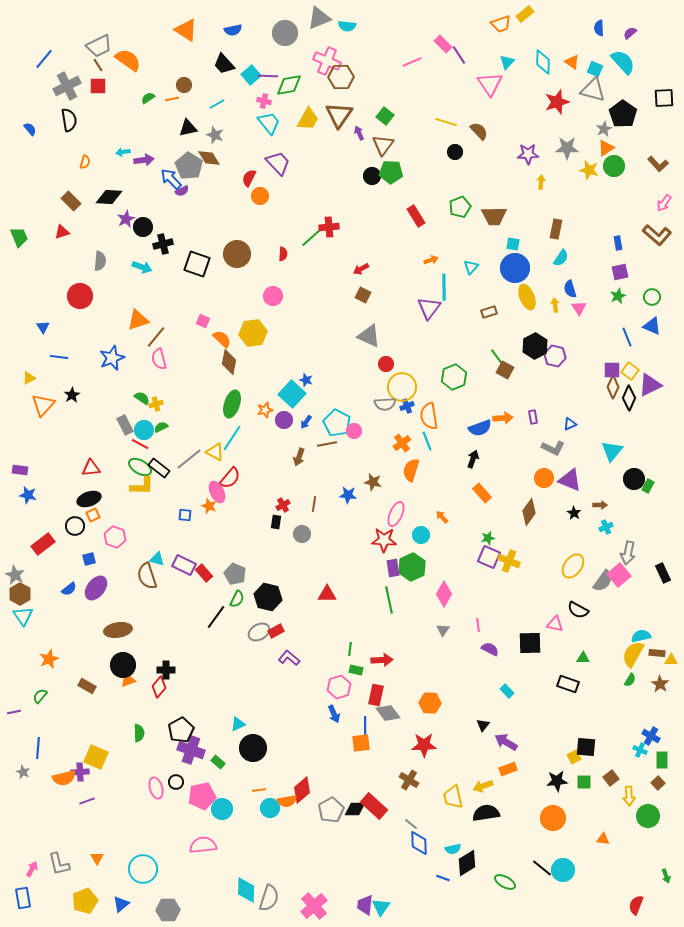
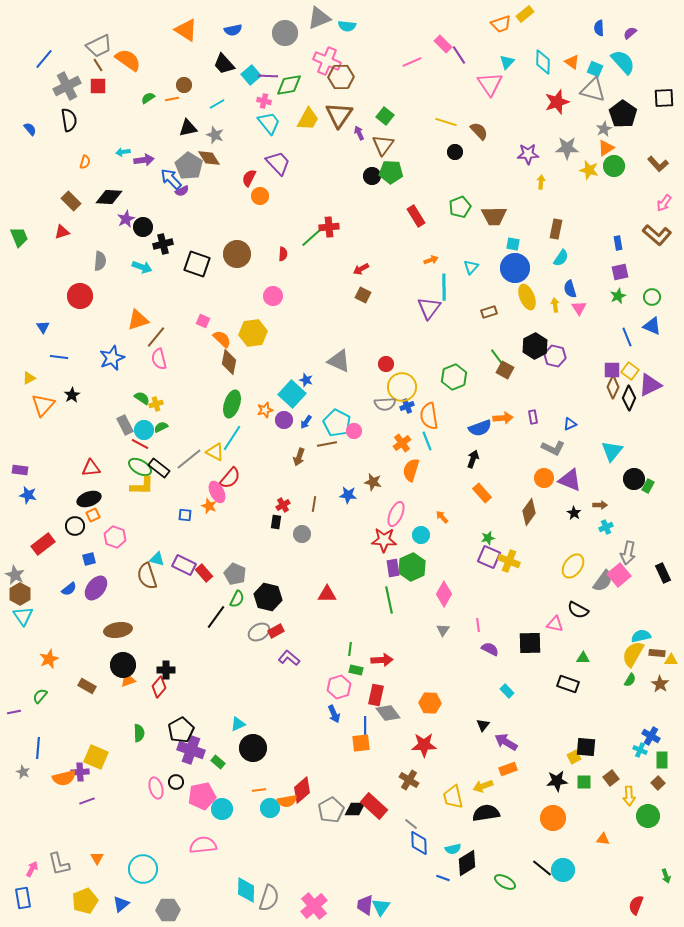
gray triangle at (369, 336): moved 30 px left, 25 px down
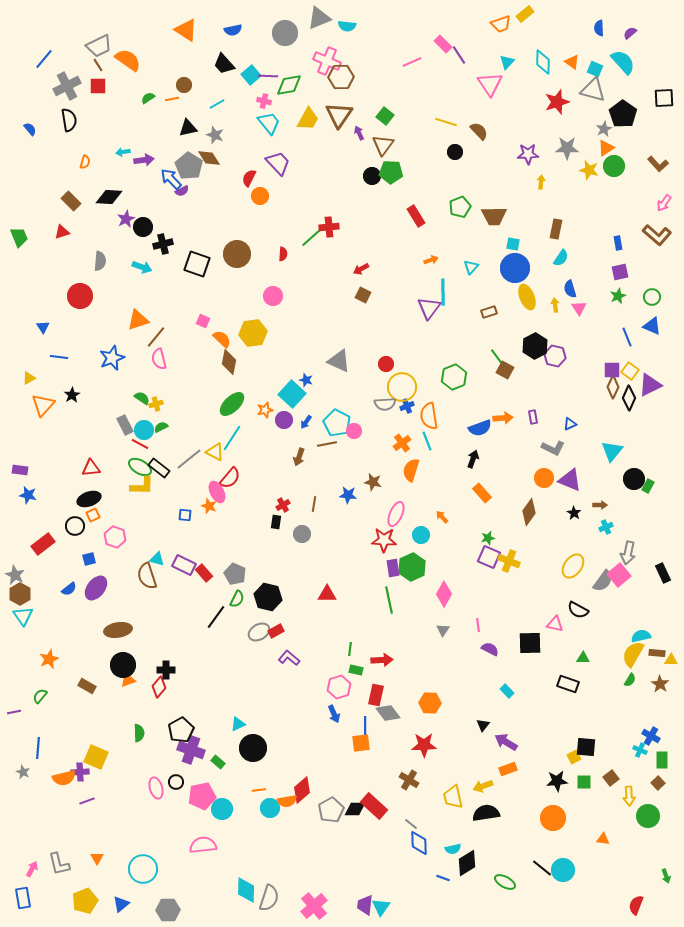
cyan line at (444, 287): moved 1 px left, 5 px down
green ellipse at (232, 404): rotated 28 degrees clockwise
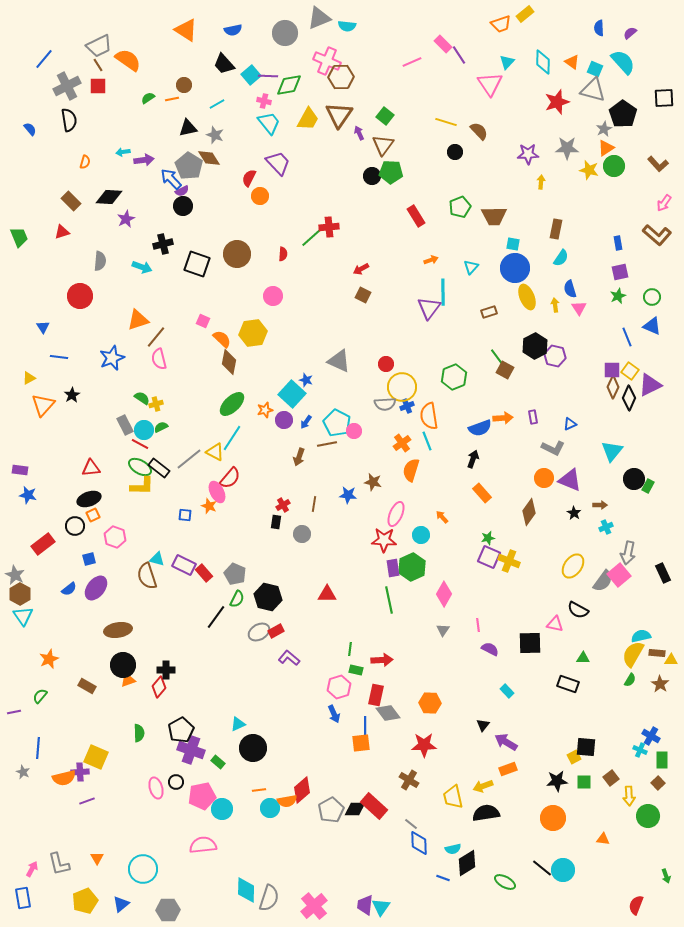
black circle at (143, 227): moved 40 px right, 21 px up
